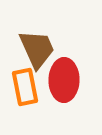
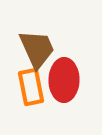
orange rectangle: moved 6 px right
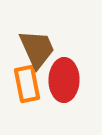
orange rectangle: moved 4 px left, 3 px up
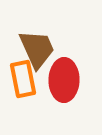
orange rectangle: moved 4 px left, 5 px up
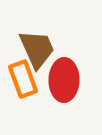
orange rectangle: rotated 9 degrees counterclockwise
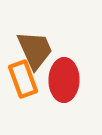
brown trapezoid: moved 2 px left, 1 px down
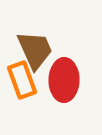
orange rectangle: moved 1 px left, 1 px down
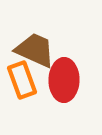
brown trapezoid: rotated 42 degrees counterclockwise
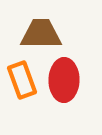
brown trapezoid: moved 6 px right, 16 px up; rotated 24 degrees counterclockwise
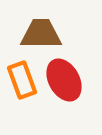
red ellipse: rotated 30 degrees counterclockwise
